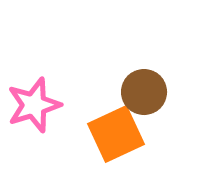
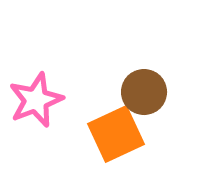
pink star: moved 2 px right, 5 px up; rotated 4 degrees counterclockwise
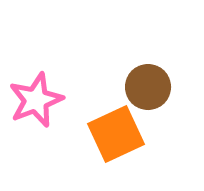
brown circle: moved 4 px right, 5 px up
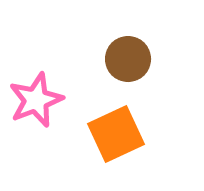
brown circle: moved 20 px left, 28 px up
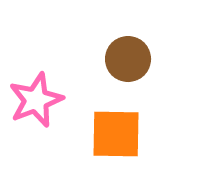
orange square: rotated 26 degrees clockwise
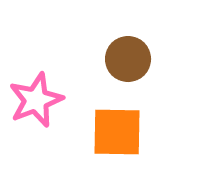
orange square: moved 1 px right, 2 px up
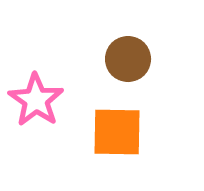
pink star: rotated 16 degrees counterclockwise
